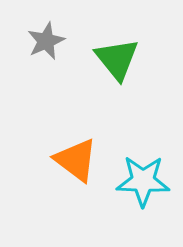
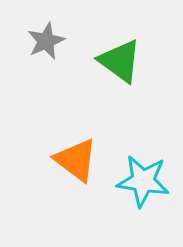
green triangle: moved 3 px right, 2 px down; rotated 15 degrees counterclockwise
cyan star: rotated 6 degrees clockwise
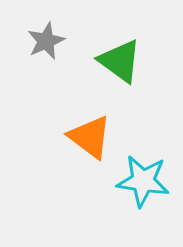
orange triangle: moved 14 px right, 23 px up
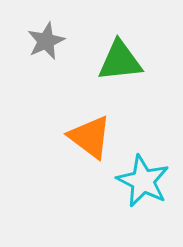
green triangle: rotated 42 degrees counterclockwise
cyan star: rotated 18 degrees clockwise
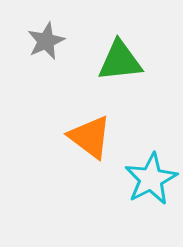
cyan star: moved 8 px right, 2 px up; rotated 18 degrees clockwise
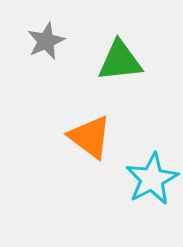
cyan star: moved 1 px right
